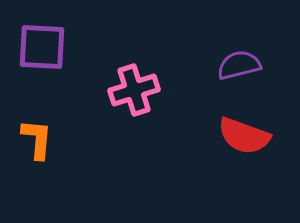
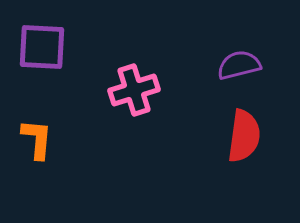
red semicircle: rotated 102 degrees counterclockwise
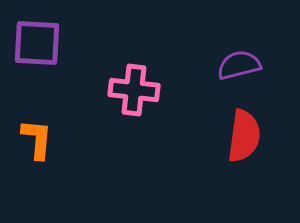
purple square: moved 5 px left, 4 px up
pink cross: rotated 24 degrees clockwise
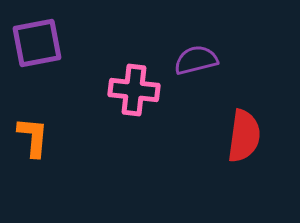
purple square: rotated 14 degrees counterclockwise
purple semicircle: moved 43 px left, 5 px up
orange L-shape: moved 4 px left, 2 px up
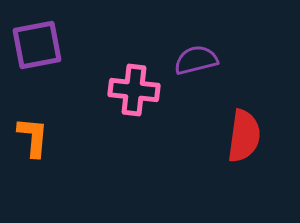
purple square: moved 2 px down
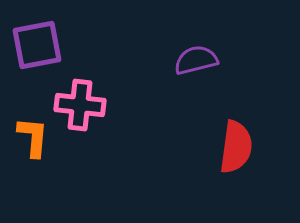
pink cross: moved 54 px left, 15 px down
red semicircle: moved 8 px left, 11 px down
